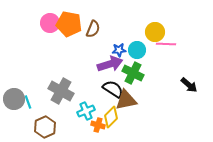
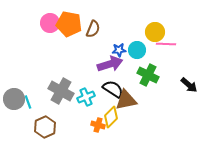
green cross: moved 15 px right, 2 px down
cyan cross: moved 14 px up
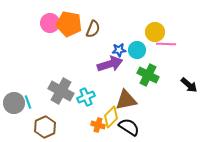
black semicircle: moved 16 px right, 38 px down
gray circle: moved 4 px down
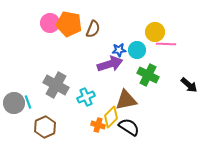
gray cross: moved 5 px left, 6 px up
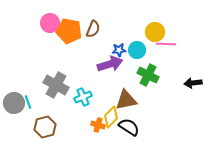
orange pentagon: moved 7 px down
black arrow: moved 4 px right, 2 px up; rotated 132 degrees clockwise
cyan cross: moved 3 px left
brown hexagon: rotated 10 degrees clockwise
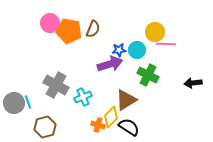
brown triangle: rotated 20 degrees counterclockwise
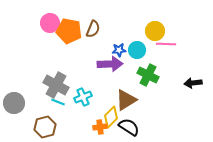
yellow circle: moved 1 px up
purple arrow: rotated 15 degrees clockwise
cyan line: moved 30 px right; rotated 48 degrees counterclockwise
orange cross: moved 2 px right, 2 px down; rotated 24 degrees counterclockwise
